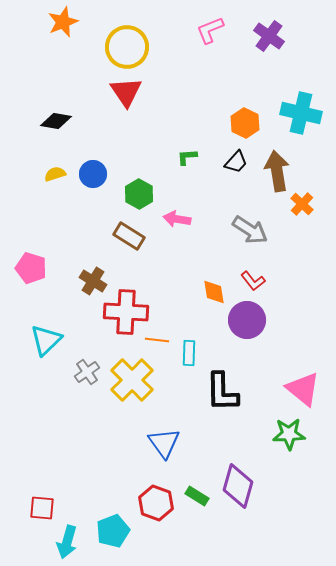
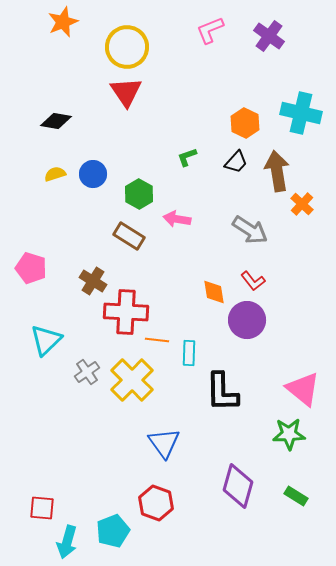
green L-shape: rotated 15 degrees counterclockwise
green rectangle: moved 99 px right
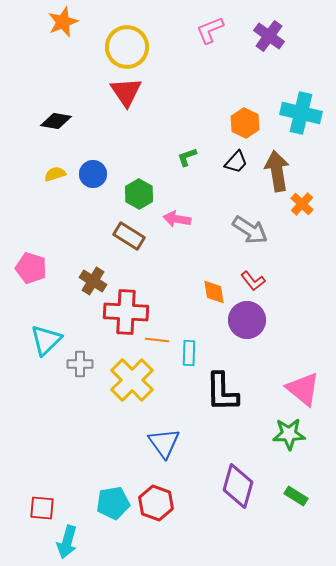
gray cross: moved 7 px left, 8 px up; rotated 35 degrees clockwise
cyan pentagon: moved 28 px up; rotated 12 degrees clockwise
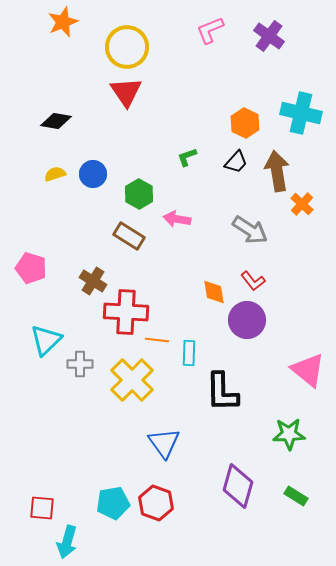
pink triangle: moved 5 px right, 19 px up
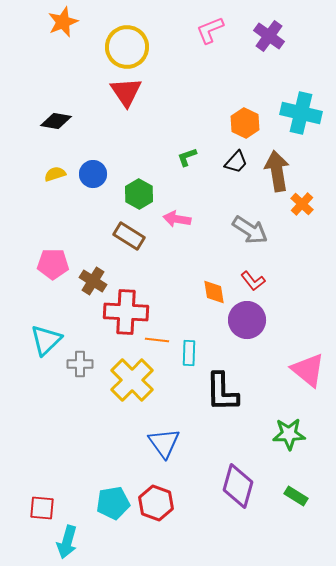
pink pentagon: moved 22 px right, 4 px up; rotated 16 degrees counterclockwise
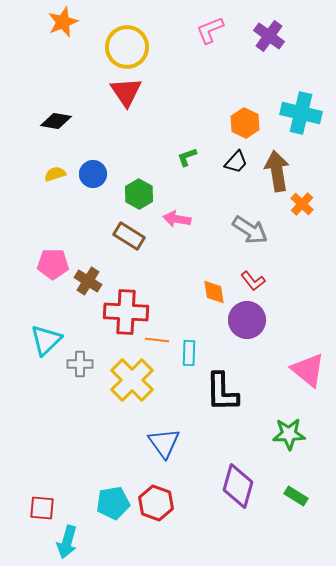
brown cross: moved 5 px left
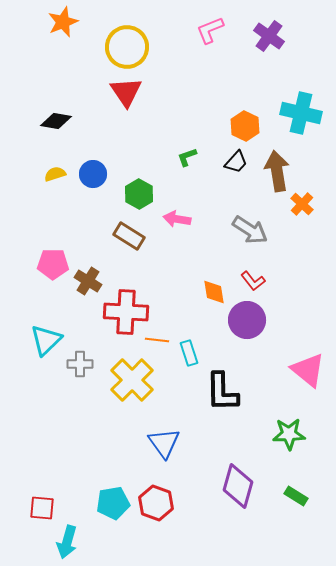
orange hexagon: moved 3 px down
cyan rectangle: rotated 20 degrees counterclockwise
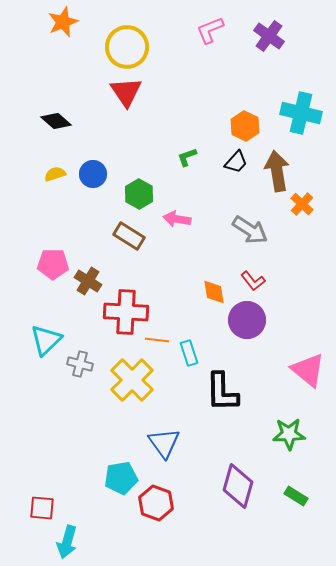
black diamond: rotated 32 degrees clockwise
gray cross: rotated 15 degrees clockwise
cyan pentagon: moved 8 px right, 25 px up
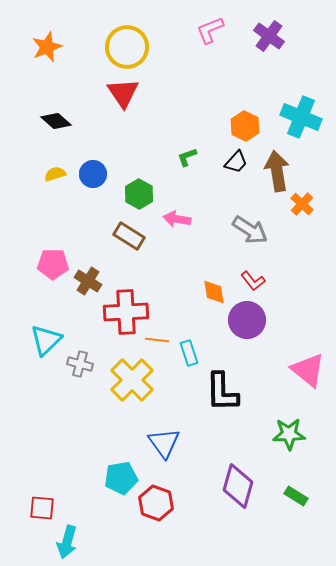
orange star: moved 16 px left, 25 px down
red triangle: moved 3 px left, 1 px down
cyan cross: moved 4 px down; rotated 9 degrees clockwise
red cross: rotated 6 degrees counterclockwise
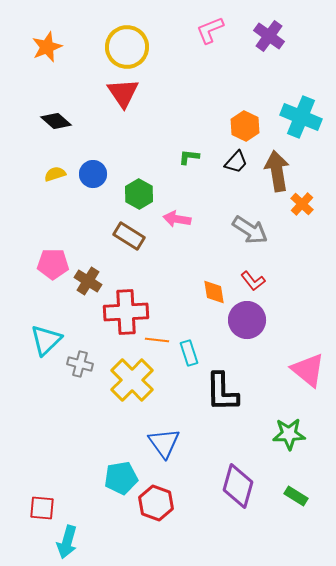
green L-shape: moved 2 px right; rotated 25 degrees clockwise
